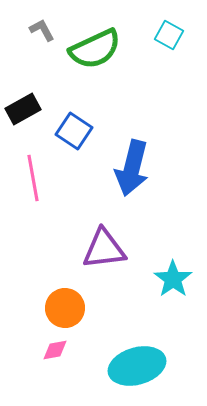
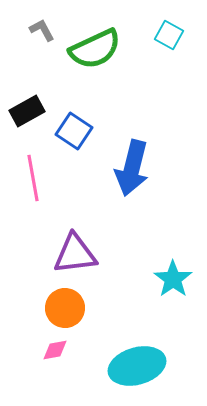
black rectangle: moved 4 px right, 2 px down
purple triangle: moved 29 px left, 5 px down
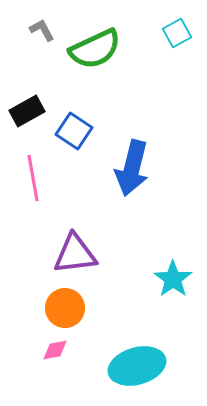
cyan square: moved 8 px right, 2 px up; rotated 32 degrees clockwise
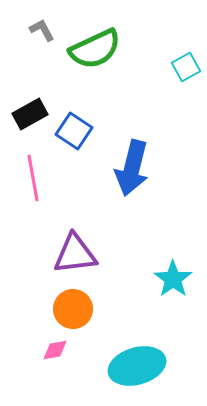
cyan square: moved 9 px right, 34 px down
black rectangle: moved 3 px right, 3 px down
orange circle: moved 8 px right, 1 px down
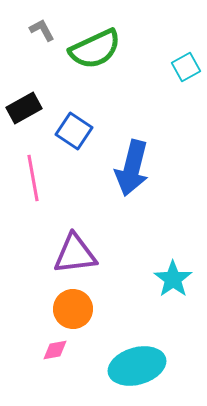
black rectangle: moved 6 px left, 6 px up
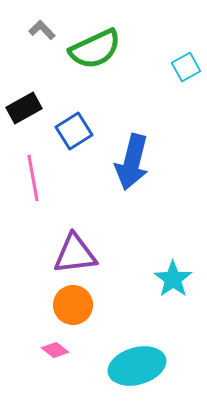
gray L-shape: rotated 16 degrees counterclockwise
blue square: rotated 24 degrees clockwise
blue arrow: moved 6 px up
orange circle: moved 4 px up
pink diamond: rotated 48 degrees clockwise
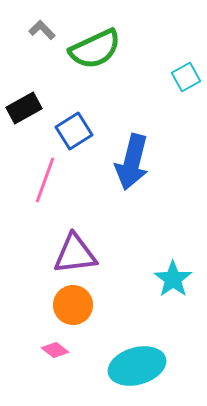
cyan square: moved 10 px down
pink line: moved 12 px right, 2 px down; rotated 30 degrees clockwise
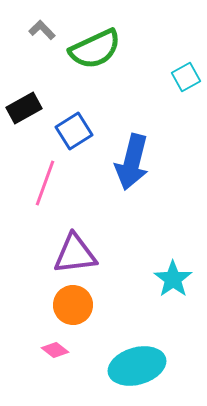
pink line: moved 3 px down
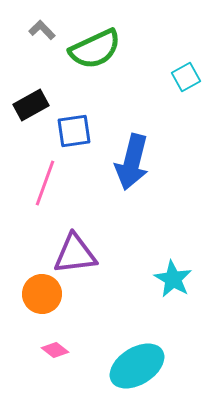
black rectangle: moved 7 px right, 3 px up
blue square: rotated 24 degrees clockwise
cyan star: rotated 6 degrees counterclockwise
orange circle: moved 31 px left, 11 px up
cyan ellipse: rotated 16 degrees counterclockwise
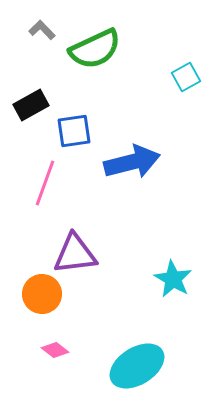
blue arrow: rotated 118 degrees counterclockwise
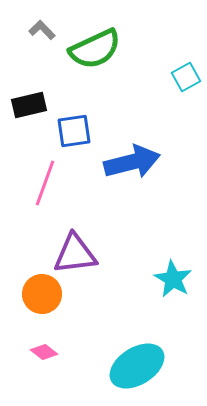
black rectangle: moved 2 px left; rotated 16 degrees clockwise
pink diamond: moved 11 px left, 2 px down
